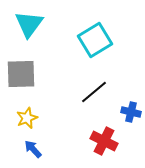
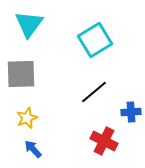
blue cross: rotated 18 degrees counterclockwise
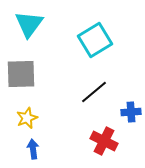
blue arrow: rotated 36 degrees clockwise
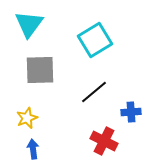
gray square: moved 19 px right, 4 px up
